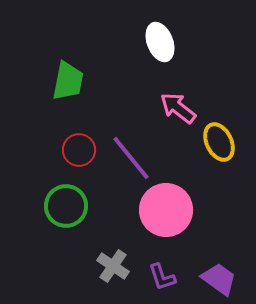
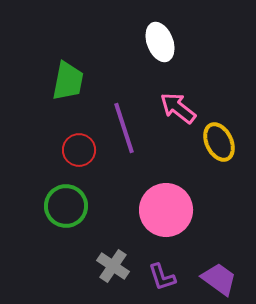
purple line: moved 7 px left, 30 px up; rotated 21 degrees clockwise
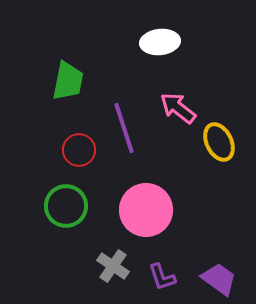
white ellipse: rotated 75 degrees counterclockwise
pink circle: moved 20 px left
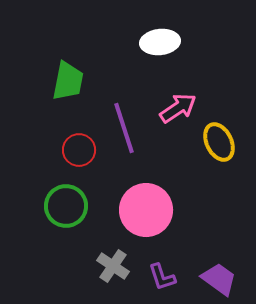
pink arrow: rotated 108 degrees clockwise
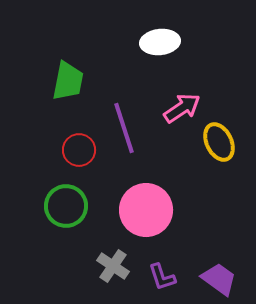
pink arrow: moved 4 px right
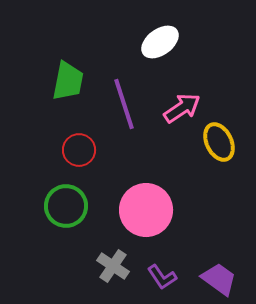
white ellipse: rotated 30 degrees counterclockwise
purple line: moved 24 px up
purple L-shape: rotated 16 degrees counterclockwise
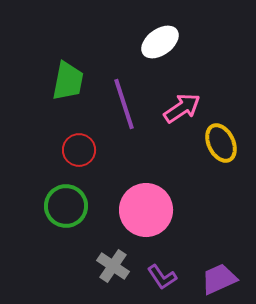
yellow ellipse: moved 2 px right, 1 px down
purple trapezoid: rotated 60 degrees counterclockwise
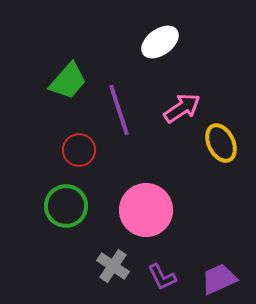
green trapezoid: rotated 30 degrees clockwise
purple line: moved 5 px left, 6 px down
purple L-shape: rotated 8 degrees clockwise
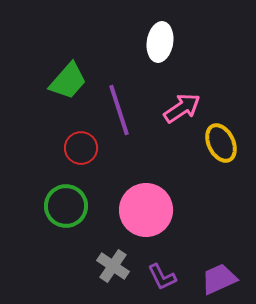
white ellipse: rotated 45 degrees counterclockwise
red circle: moved 2 px right, 2 px up
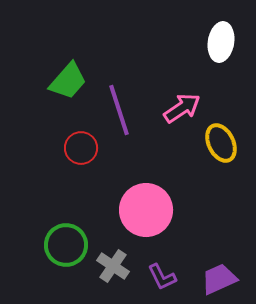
white ellipse: moved 61 px right
green circle: moved 39 px down
